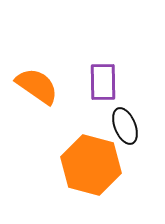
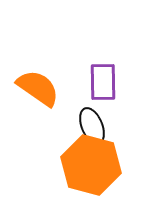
orange semicircle: moved 1 px right, 2 px down
black ellipse: moved 33 px left
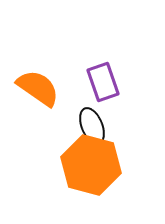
purple rectangle: rotated 18 degrees counterclockwise
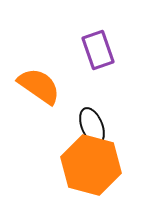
purple rectangle: moved 5 px left, 32 px up
orange semicircle: moved 1 px right, 2 px up
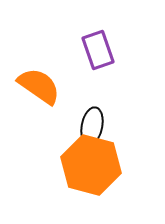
black ellipse: rotated 33 degrees clockwise
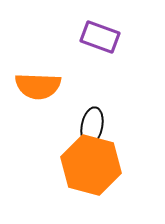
purple rectangle: moved 2 px right, 13 px up; rotated 51 degrees counterclockwise
orange semicircle: moved 1 px left; rotated 147 degrees clockwise
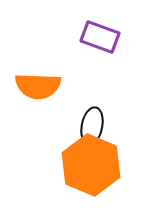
orange hexagon: rotated 8 degrees clockwise
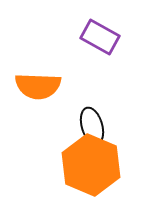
purple rectangle: rotated 9 degrees clockwise
black ellipse: rotated 27 degrees counterclockwise
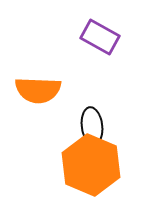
orange semicircle: moved 4 px down
black ellipse: rotated 9 degrees clockwise
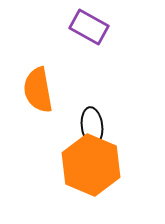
purple rectangle: moved 11 px left, 10 px up
orange semicircle: rotated 78 degrees clockwise
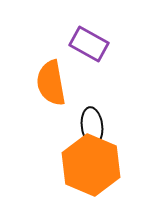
purple rectangle: moved 17 px down
orange semicircle: moved 13 px right, 7 px up
